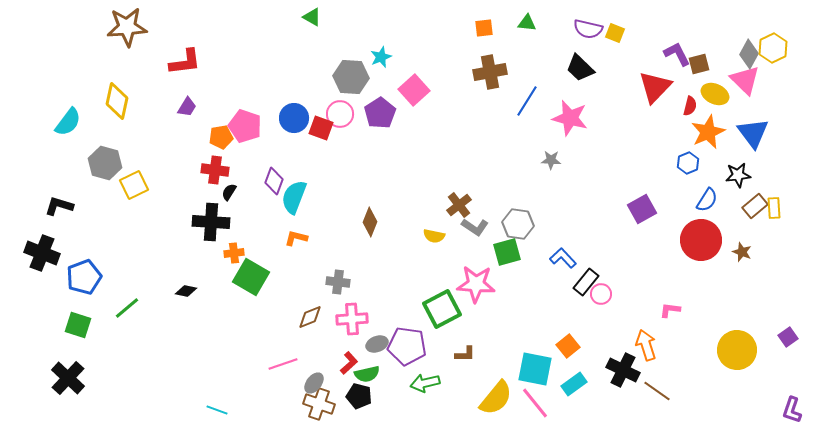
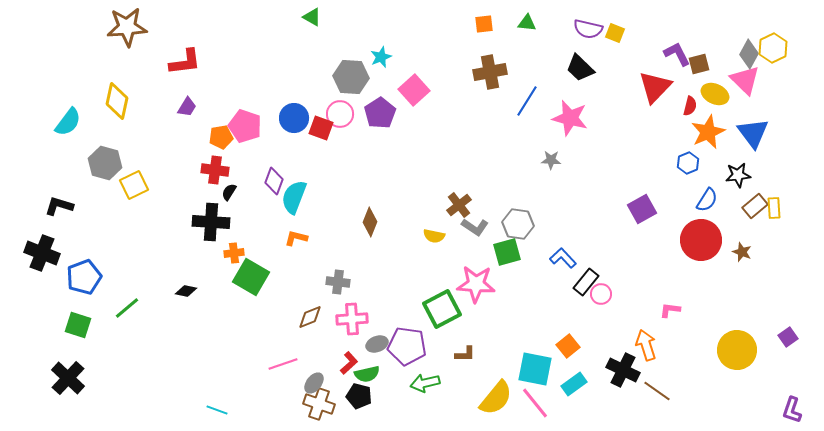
orange square at (484, 28): moved 4 px up
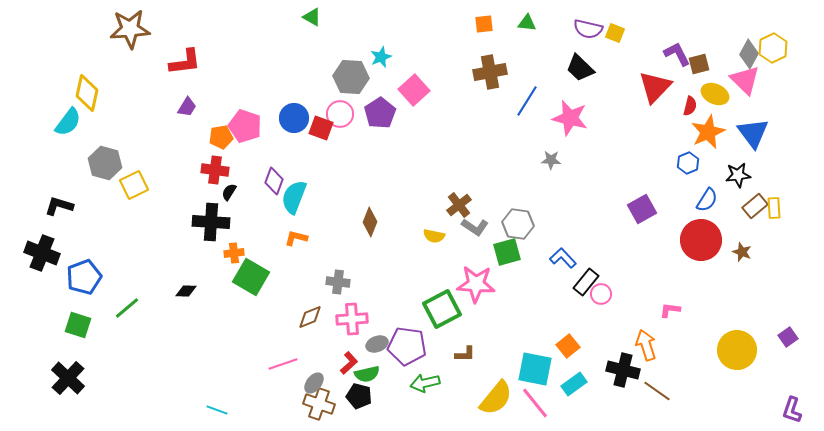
brown star at (127, 27): moved 3 px right, 2 px down
yellow diamond at (117, 101): moved 30 px left, 8 px up
black diamond at (186, 291): rotated 10 degrees counterclockwise
black cross at (623, 370): rotated 12 degrees counterclockwise
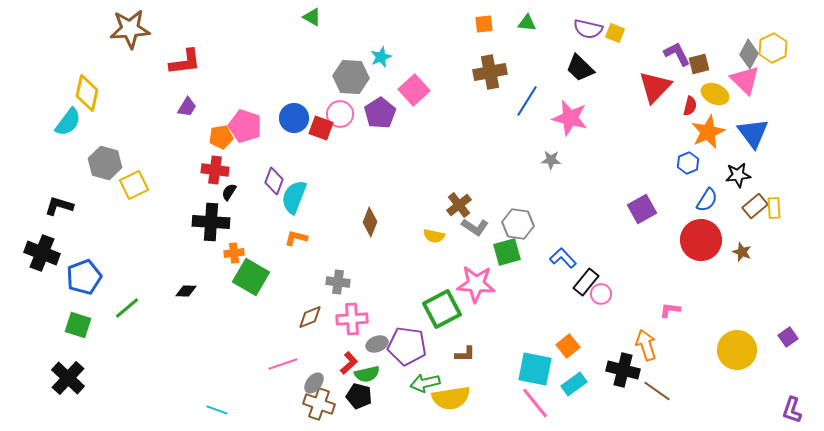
yellow semicircle at (496, 398): moved 45 px left; rotated 42 degrees clockwise
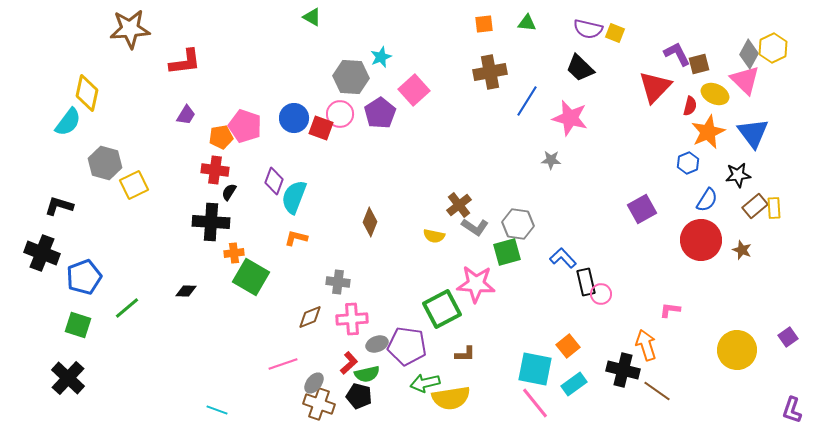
purple trapezoid at (187, 107): moved 1 px left, 8 px down
brown star at (742, 252): moved 2 px up
black rectangle at (586, 282): rotated 52 degrees counterclockwise
